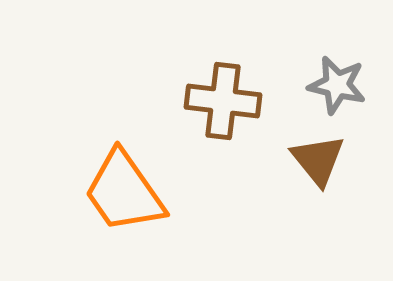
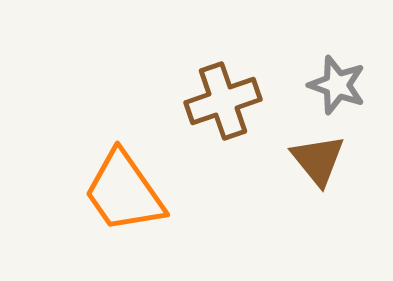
gray star: rotated 6 degrees clockwise
brown cross: rotated 26 degrees counterclockwise
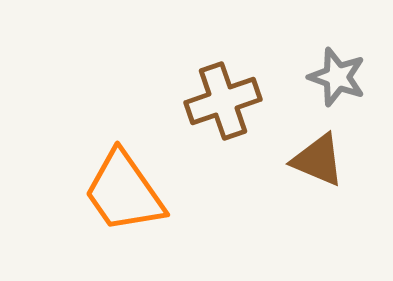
gray star: moved 8 px up
brown triangle: rotated 28 degrees counterclockwise
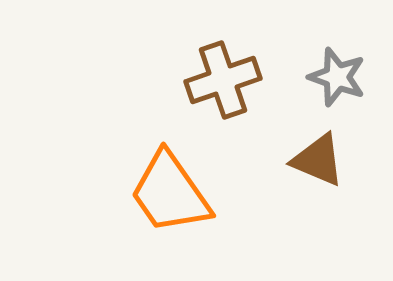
brown cross: moved 21 px up
orange trapezoid: moved 46 px right, 1 px down
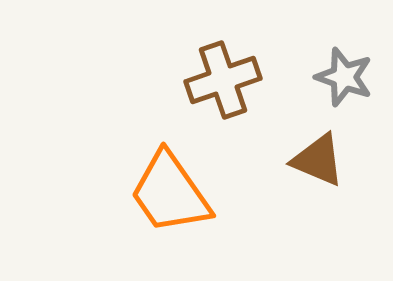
gray star: moved 7 px right
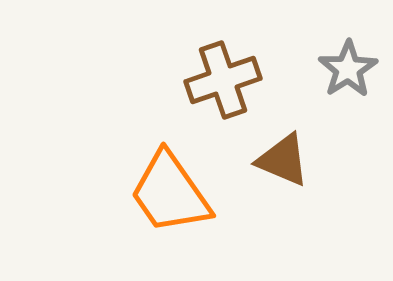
gray star: moved 4 px right, 8 px up; rotated 20 degrees clockwise
brown triangle: moved 35 px left
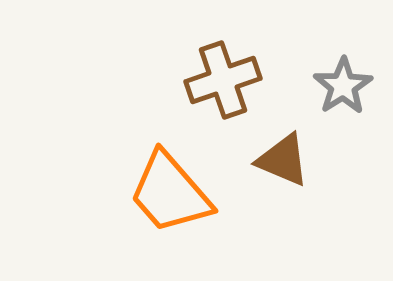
gray star: moved 5 px left, 17 px down
orange trapezoid: rotated 6 degrees counterclockwise
